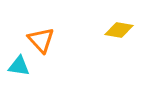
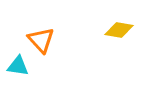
cyan triangle: moved 1 px left
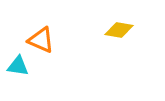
orange triangle: rotated 24 degrees counterclockwise
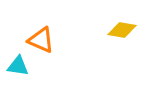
yellow diamond: moved 3 px right
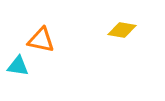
orange triangle: rotated 12 degrees counterclockwise
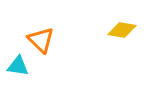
orange triangle: rotated 32 degrees clockwise
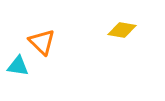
orange triangle: moved 1 px right, 2 px down
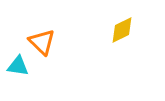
yellow diamond: rotated 36 degrees counterclockwise
